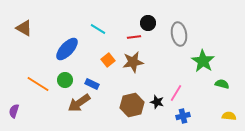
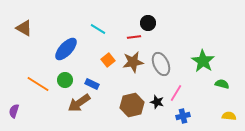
gray ellipse: moved 18 px left, 30 px down; rotated 15 degrees counterclockwise
blue ellipse: moved 1 px left
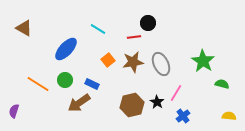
black star: rotated 16 degrees clockwise
blue cross: rotated 24 degrees counterclockwise
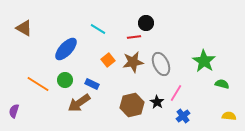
black circle: moved 2 px left
green star: moved 1 px right
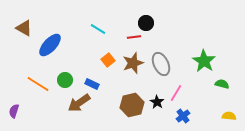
blue ellipse: moved 16 px left, 4 px up
brown star: moved 1 px down; rotated 10 degrees counterclockwise
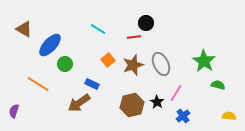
brown triangle: moved 1 px down
brown star: moved 2 px down
green circle: moved 16 px up
green semicircle: moved 4 px left, 1 px down
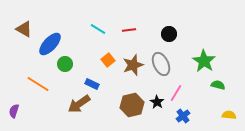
black circle: moved 23 px right, 11 px down
red line: moved 5 px left, 7 px up
blue ellipse: moved 1 px up
brown arrow: moved 1 px down
yellow semicircle: moved 1 px up
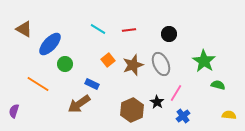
brown hexagon: moved 5 px down; rotated 10 degrees counterclockwise
